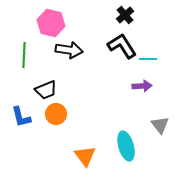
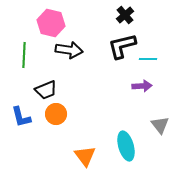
black L-shape: rotated 72 degrees counterclockwise
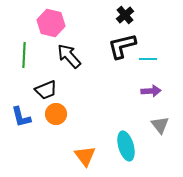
black arrow: moved 6 px down; rotated 140 degrees counterclockwise
purple arrow: moved 9 px right, 5 px down
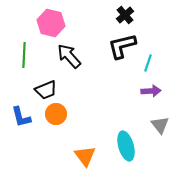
cyan line: moved 4 px down; rotated 72 degrees counterclockwise
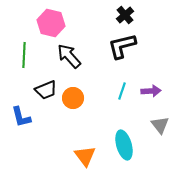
cyan line: moved 26 px left, 28 px down
orange circle: moved 17 px right, 16 px up
cyan ellipse: moved 2 px left, 1 px up
